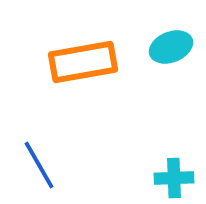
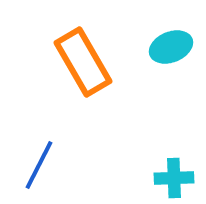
orange rectangle: rotated 70 degrees clockwise
blue line: rotated 57 degrees clockwise
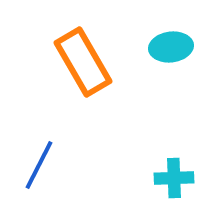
cyan ellipse: rotated 15 degrees clockwise
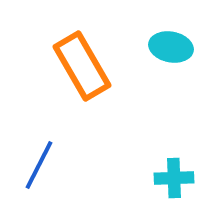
cyan ellipse: rotated 18 degrees clockwise
orange rectangle: moved 1 px left, 4 px down
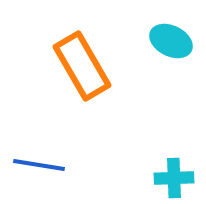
cyan ellipse: moved 6 px up; rotated 15 degrees clockwise
blue line: rotated 72 degrees clockwise
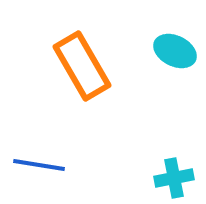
cyan ellipse: moved 4 px right, 10 px down
cyan cross: rotated 9 degrees counterclockwise
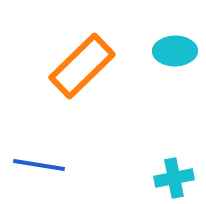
cyan ellipse: rotated 27 degrees counterclockwise
orange rectangle: rotated 76 degrees clockwise
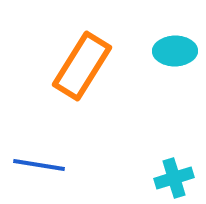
orange rectangle: rotated 14 degrees counterclockwise
cyan cross: rotated 6 degrees counterclockwise
